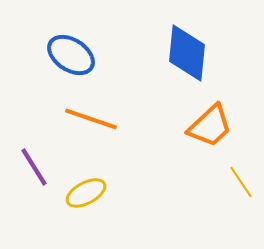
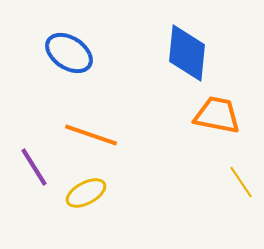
blue ellipse: moved 2 px left, 2 px up
orange line: moved 16 px down
orange trapezoid: moved 7 px right, 11 px up; rotated 126 degrees counterclockwise
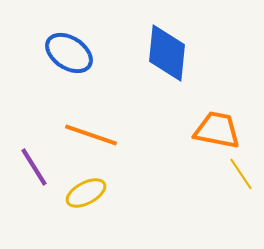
blue diamond: moved 20 px left
orange trapezoid: moved 15 px down
yellow line: moved 8 px up
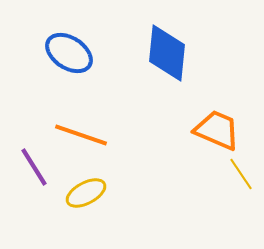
orange trapezoid: rotated 12 degrees clockwise
orange line: moved 10 px left
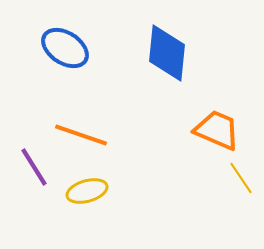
blue ellipse: moved 4 px left, 5 px up
yellow line: moved 4 px down
yellow ellipse: moved 1 px right, 2 px up; rotated 12 degrees clockwise
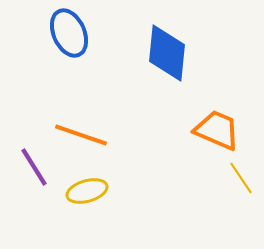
blue ellipse: moved 4 px right, 15 px up; rotated 33 degrees clockwise
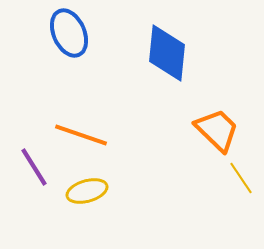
orange trapezoid: rotated 21 degrees clockwise
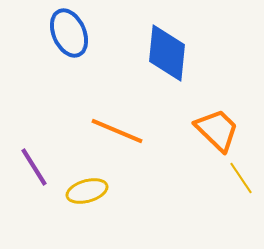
orange line: moved 36 px right, 4 px up; rotated 4 degrees clockwise
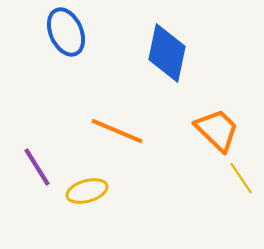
blue ellipse: moved 3 px left, 1 px up
blue diamond: rotated 6 degrees clockwise
purple line: moved 3 px right
